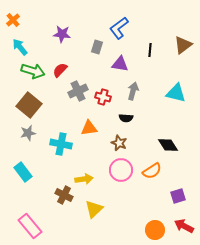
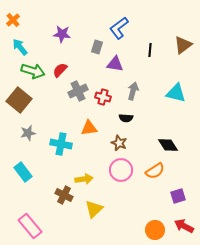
purple triangle: moved 5 px left
brown square: moved 10 px left, 5 px up
orange semicircle: moved 3 px right
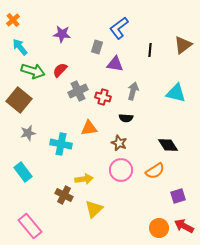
orange circle: moved 4 px right, 2 px up
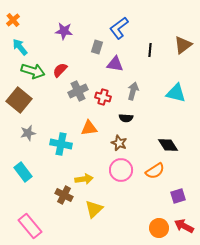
purple star: moved 2 px right, 3 px up
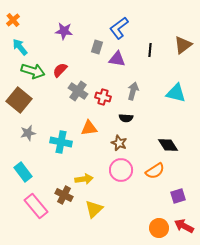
purple triangle: moved 2 px right, 5 px up
gray cross: rotated 30 degrees counterclockwise
cyan cross: moved 2 px up
pink rectangle: moved 6 px right, 20 px up
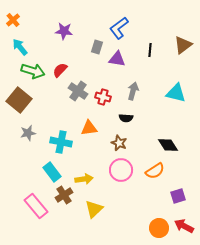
cyan rectangle: moved 29 px right
brown cross: rotated 30 degrees clockwise
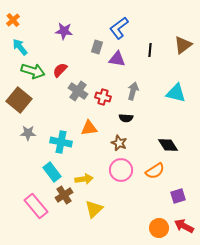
gray star: rotated 14 degrees clockwise
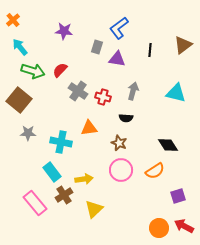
pink rectangle: moved 1 px left, 3 px up
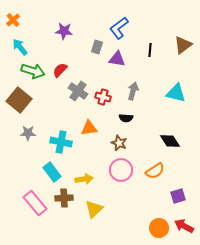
black diamond: moved 2 px right, 4 px up
brown cross: moved 3 px down; rotated 30 degrees clockwise
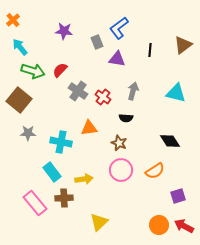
gray rectangle: moved 5 px up; rotated 40 degrees counterclockwise
red cross: rotated 21 degrees clockwise
yellow triangle: moved 5 px right, 13 px down
orange circle: moved 3 px up
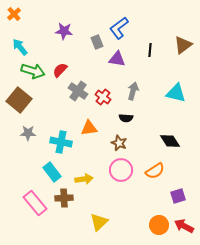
orange cross: moved 1 px right, 6 px up
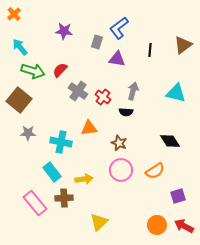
gray rectangle: rotated 40 degrees clockwise
black semicircle: moved 6 px up
orange circle: moved 2 px left
